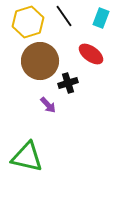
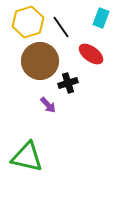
black line: moved 3 px left, 11 px down
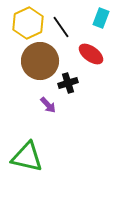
yellow hexagon: moved 1 px down; rotated 8 degrees counterclockwise
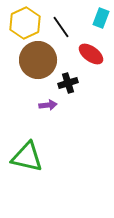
yellow hexagon: moved 3 px left
brown circle: moved 2 px left, 1 px up
purple arrow: rotated 54 degrees counterclockwise
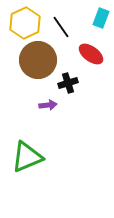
green triangle: rotated 36 degrees counterclockwise
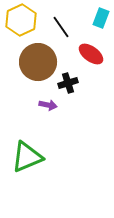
yellow hexagon: moved 4 px left, 3 px up
brown circle: moved 2 px down
purple arrow: rotated 18 degrees clockwise
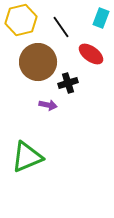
yellow hexagon: rotated 12 degrees clockwise
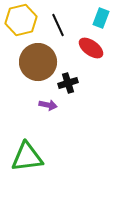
black line: moved 3 px left, 2 px up; rotated 10 degrees clockwise
red ellipse: moved 6 px up
green triangle: rotated 16 degrees clockwise
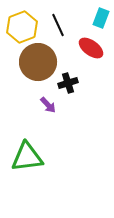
yellow hexagon: moved 1 px right, 7 px down; rotated 8 degrees counterclockwise
purple arrow: rotated 36 degrees clockwise
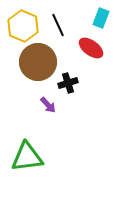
yellow hexagon: moved 1 px right, 1 px up; rotated 16 degrees counterclockwise
